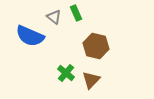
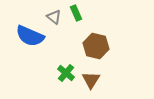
brown triangle: rotated 12 degrees counterclockwise
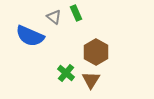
brown hexagon: moved 6 px down; rotated 15 degrees clockwise
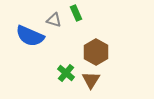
gray triangle: moved 3 px down; rotated 21 degrees counterclockwise
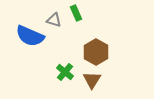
green cross: moved 1 px left, 1 px up
brown triangle: moved 1 px right
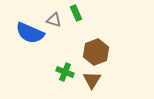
blue semicircle: moved 3 px up
brown hexagon: rotated 10 degrees clockwise
green cross: rotated 18 degrees counterclockwise
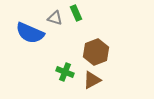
gray triangle: moved 1 px right, 2 px up
brown triangle: rotated 30 degrees clockwise
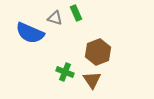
brown hexagon: moved 2 px right
brown triangle: rotated 36 degrees counterclockwise
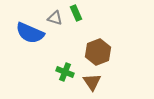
brown triangle: moved 2 px down
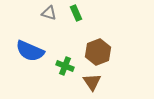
gray triangle: moved 6 px left, 5 px up
blue semicircle: moved 18 px down
green cross: moved 6 px up
